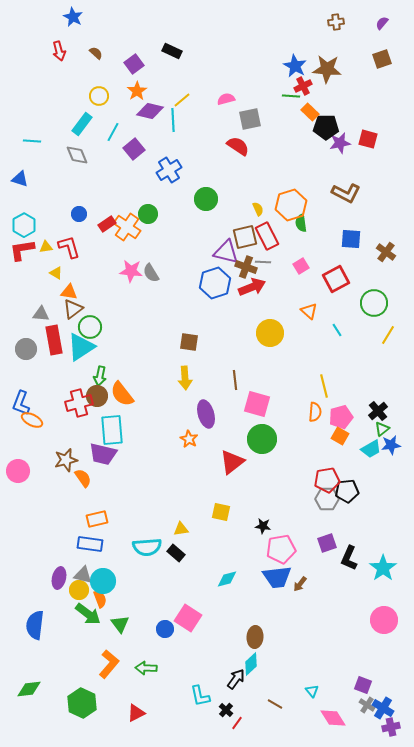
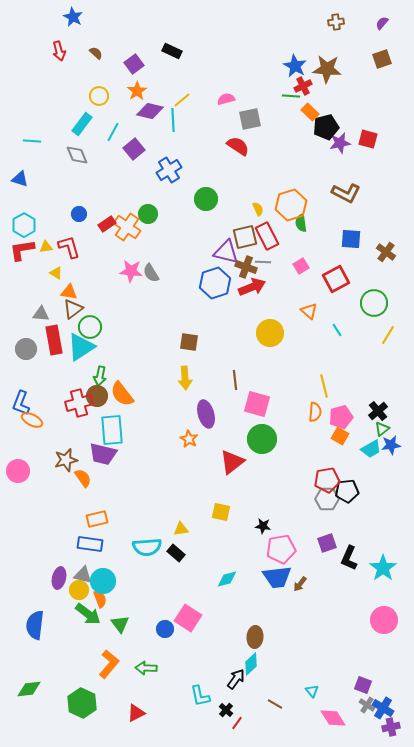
black pentagon at (326, 127): rotated 15 degrees counterclockwise
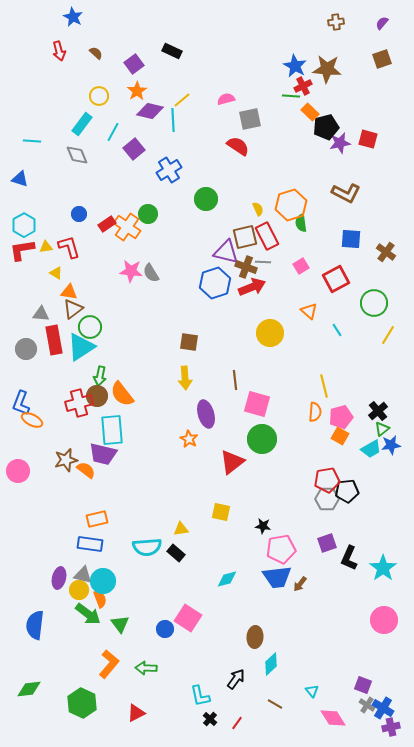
orange semicircle at (83, 478): moved 3 px right, 8 px up; rotated 18 degrees counterclockwise
cyan diamond at (251, 664): moved 20 px right
black cross at (226, 710): moved 16 px left, 9 px down
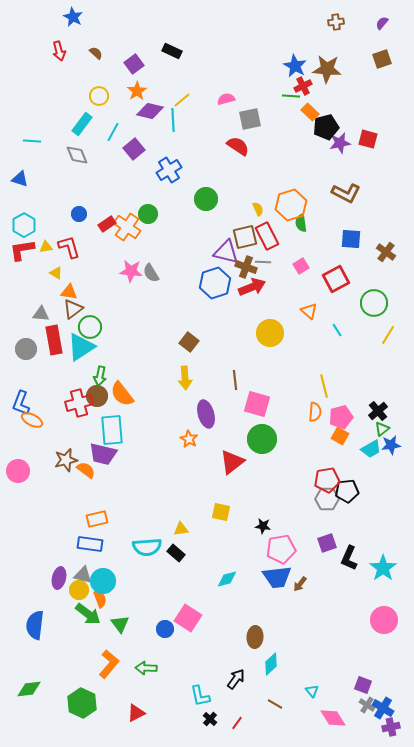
brown square at (189, 342): rotated 30 degrees clockwise
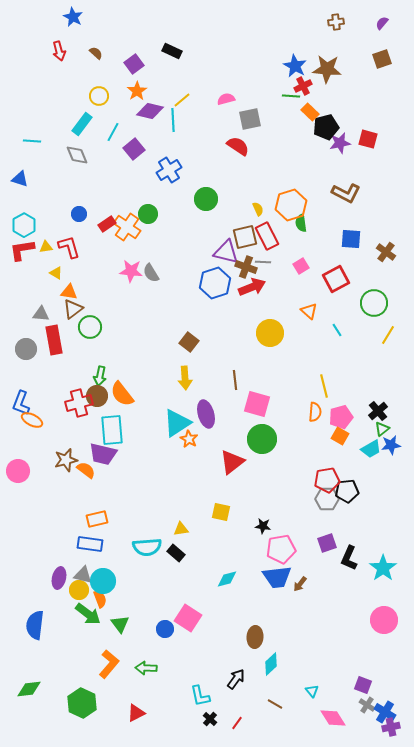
cyan triangle at (81, 347): moved 96 px right, 76 px down
blue cross at (383, 708): moved 2 px right, 4 px down
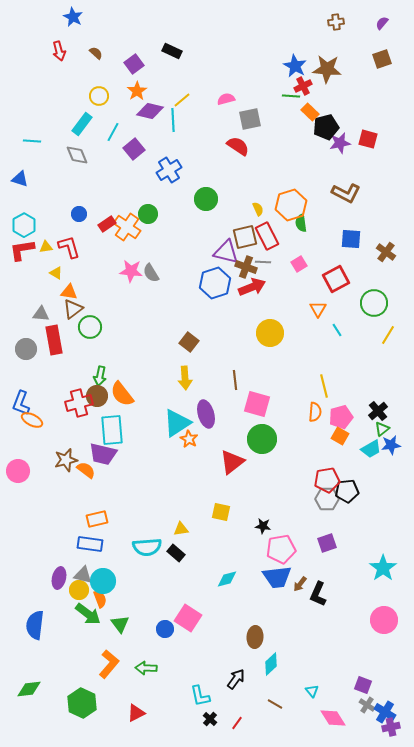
pink square at (301, 266): moved 2 px left, 2 px up
orange triangle at (309, 311): moved 9 px right, 2 px up; rotated 18 degrees clockwise
black L-shape at (349, 558): moved 31 px left, 36 px down
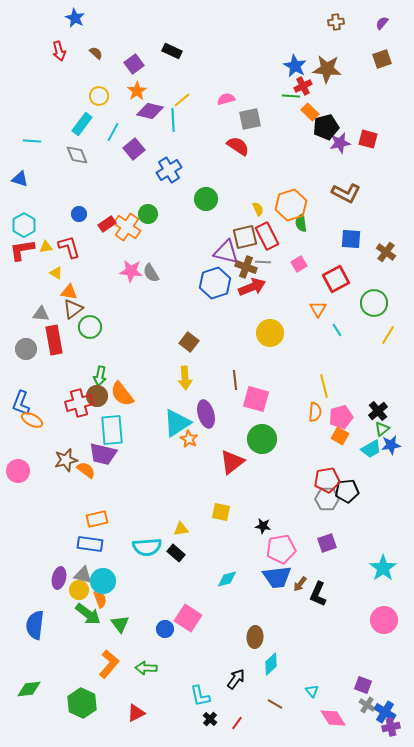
blue star at (73, 17): moved 2 px right, 1 px down
pink square at (257, 404): moved 1 px left, 5 px up
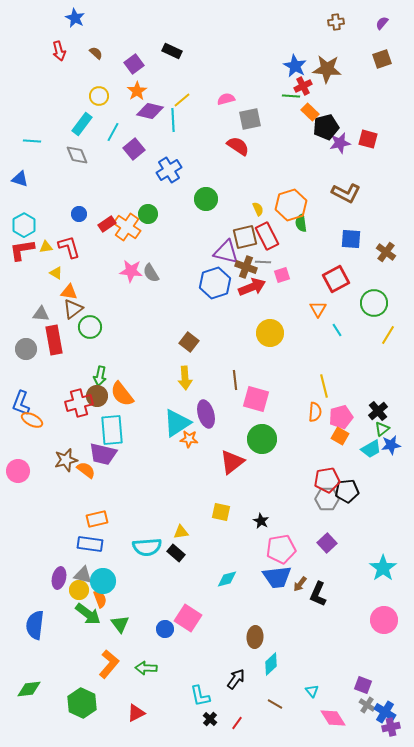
pink square at (299, 264): moved 17 px left, 11 px down; rotated 14 degrees clockwise
orange star at (189, 439): rotated 24 degrees counterclockwise
black star at (263, 526): moved 2 px left, 5 px up; rotated 21 degrees clockwise
yellow triangle at (181, 529): moved 3 px down
purple square at (327, 543): rotated 24 degrees counterclockwise
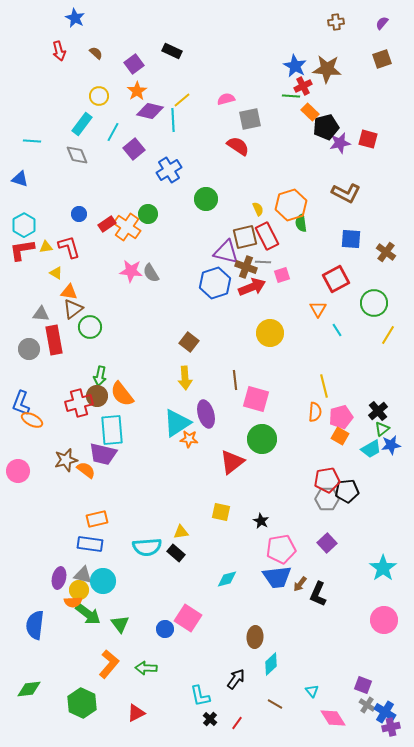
gray circle at (26, 349): moved 3 px right
orange semicircle at (100, 599): moved 27 px left, 3 px down; rotated 108 degrees clockwise
